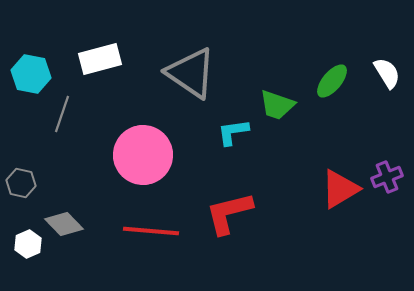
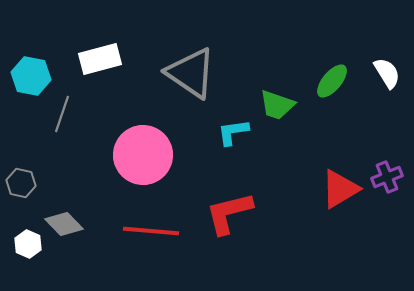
cyan hexagon: moved 2 px down
white hexagon: rotated 12 degrees counterclockwise
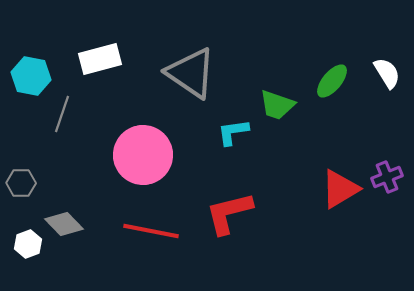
gray hexagon: rotated 12 degrees counterclockwise
red line: rotated 6 degrees clockwise
white hexagon: rotated 16 degrees clockwise
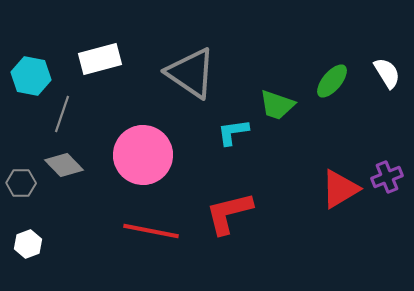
gray diamond: moved 59 px up
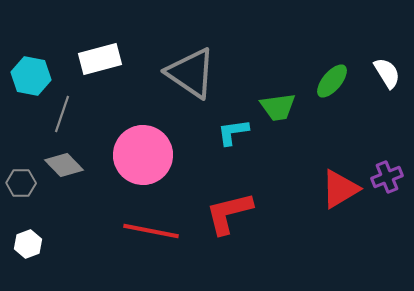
green trapezoid: moved 1 px right, 2 px down; rotated 27 degrees counterclockwise
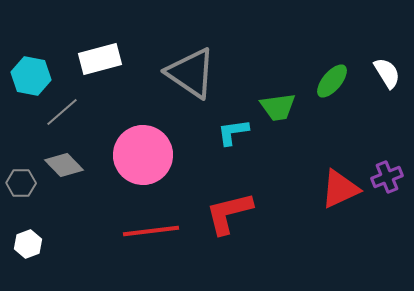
gray line: moved 2 px up; rotated 30 degrees clockwise
red triangle: rotated 6 degrees clockwise
red line: rotated 18 degrees counterclockwise
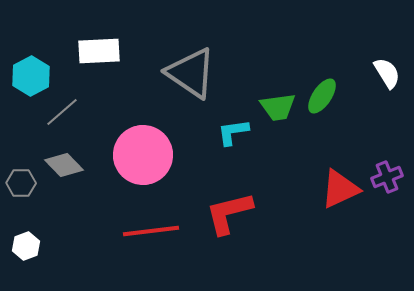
white rectangle: moved 1 px left, 8 px up; rotated 12 degrees clockwise
cyan hexagon: rotated 21 degrees clockwise
green ellipse: moved 10 px left, 15 px down; rotated 6 degrees counterclockwise
white hexagon: moved 2 px left, 2 px down
